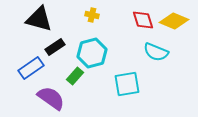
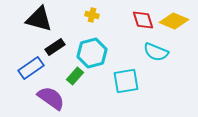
cyan square: moved 1 px left, 3 px up
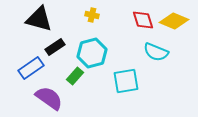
purple semicircle: moved 2 px left
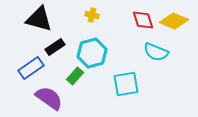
cyan square: moved 3 px down
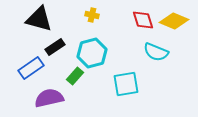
purple semicircle: rotated 48 degrees counterclockwise
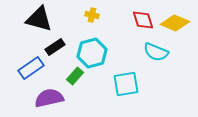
yellow diamond: moved 1 px right, 2 px down
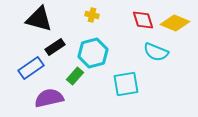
cyan hexagon: moved 1 px right
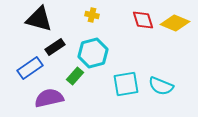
cyan semicircle: moved 5 px right, 34 px down
blue rectangle: moved 1 px left
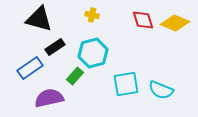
cyan semicircle: moved 4 px down
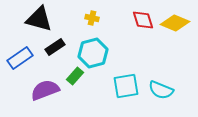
yellow cross: moved 3 px down
blue rectangle: moved 10 px left, 10 px up
cyan square: moved 2 px down
purple semicircle: moved 4 px left, 8 px up; rotated 8 degrees counterclockwise
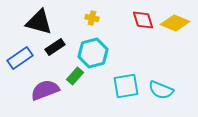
black triangle: moved 3 px down
